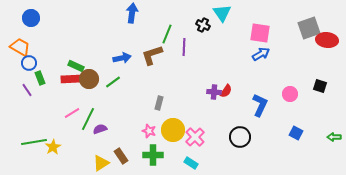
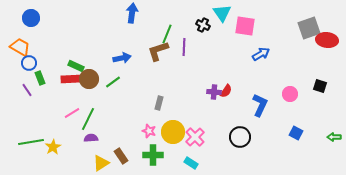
pink square at (260, 33): moved 15 px left, 7 px up
brown L-shape at (152, 55): moved 6 px right, 4 px up
purple semicircle at (100, 129): moved 9 px left, 9 px down; rotated 16 degrees clockwise
yellow circle at (173, 130): moved 2 px down
green line at (34, 142): moved 3 px left
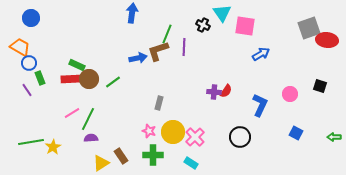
blue arrow at (122, 58): moved 16 px right
green rectangle at (76, 66): moved 1 px right, 1 px up
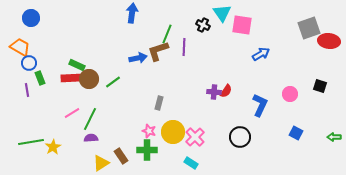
pink square at (245, 26): moved 3 px left, 1 px up
red ellipse at (327, 40): moved 2 px right, 1 px down
red rectangle at (71, 79): moved 1 px up
purple line at (27, 90): rotated 24 degrees clockwise
green line at (88, 119): moved 2 px right
green cross at (153, 155): moved 6 px left, 5 px up
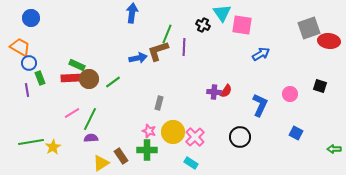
green arrow at (334, 137): moved 12 px down
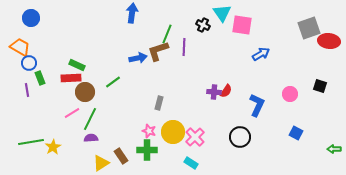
brown circle at (89, 79): moved 4 px left, 13 px down
blue L-shape at (260, 105): moved 3 px left
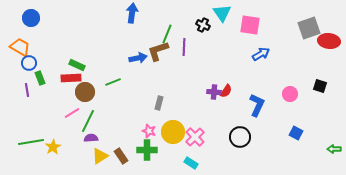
pink square at (242, 25): moved 8 px right
green line at (113, 82): rotated 14 degrees clockwise
green line at (90, 119): moved 2 px left, 2 px down
yellow triangle at (101, 163): moved 1 px left, 7 px up
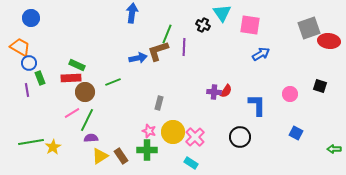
blue L-shape at (257, 105): rotated 25 degrees counterclockwise
green line at (88, 121): moved 1 px left, 1 px up
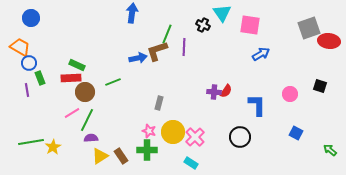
brown L-shape at (158, 51): moved 1 px left
green arrow at (334, 149): moved 4 px left, 1 px down; rotated 40 degrees clockwise
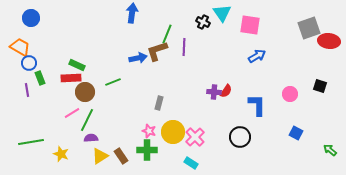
black cross at (203, 25): moved 3 px up
blue arrow at (261, 54): moved 4 px left, 2 px down
yellow star at (53, 147): moved 8 px right, 7 px down; rotated 21 degrees counterclockwise
